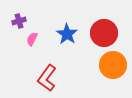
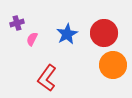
purple cross: moved 2 px left, 2 px down
blue star: rotated 10 degrees clockwise
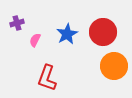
red circle: moved 1 px left, 1 px up
pink semicircle: moved 3 px right, 1 px down
orange circle: moved 1 px right, 1 px down
red L-shape: rotated 16 degrees counterclockwise
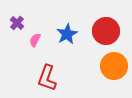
purple cross: rotated 32 degrees counterclockwise
red circle: moved 3 px right, 1 px up
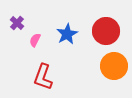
red L-shape: moved 4 px left, 1 px up
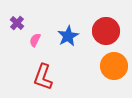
blue star: moved 1 px right, 2 px down
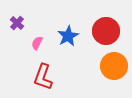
pink semicircle: moved 2 px right, 3 px down
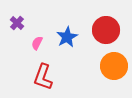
red circle: moved 1 px up
blue star: moved 1 px left, 1 px down
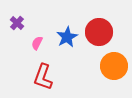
red circle: moved 7 px left, 2 px down
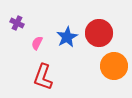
purple cross: rotated 16 degrees counterclockwise
red circle: moved 1 px down
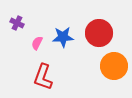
blue star: moved 4 px left; rotated 25 degrees clockwise
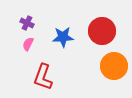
purple cross: moved 10 px right
red circle: moved 3 px right, 2 px up
pink semicircle: moved 9 px left, 1 px down
